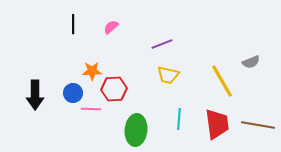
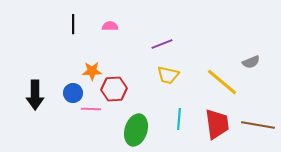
pink semicircle: moved 1 px left, 1 px up; rotated 42 degrees clockwise
yellow line: moved 1 px down; rotated 20 degrees counterclockwise
green ellipse: rotated 12 degrees clockwise
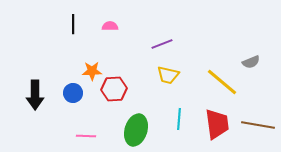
pink line: moved 5 px left, 27 px down
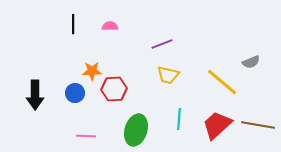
blue circle: moved 2 px right
red trapezoid: moved 1 px down; rotated 124 degrees counterclockwise
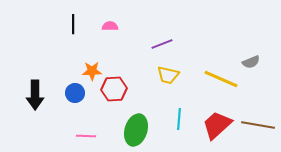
yellow line: moved 1 px left, 3 px up; rotated 16 degrees counterclockwise
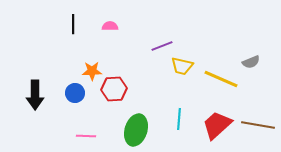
purple line: moved 2 px down
yellow trapezoid: moved 14 px right, 9 px up
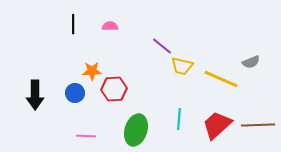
purple line: rotated 60 degrees clockwise
brown line: rotated 12 degrees counterclockwise
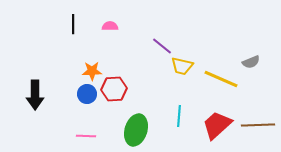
blue circle: moved 12 px right, 1 px down
cyan line: moved 3 px up
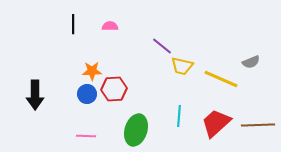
red trapezoid: moved 1 px left, 2 px up
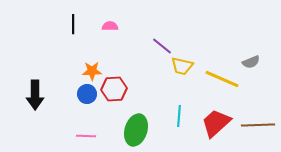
yellow line: moved 1 px right
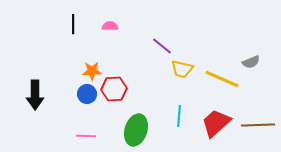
yellow trapezoid: moved 3 px down
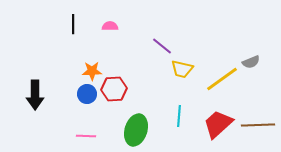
yellow line: rotated 60 degrees counterclockwise
red trapezoid: moved 2 px right, 1 px down
